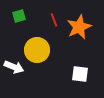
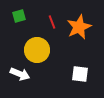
red line: moved 2 px left, 2 px down
white arrow: moved 6 px right, 7 px down
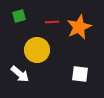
red line: rotated 72 degrees counterclockwise
white arrow: rotated 18 degrees clockwise
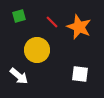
red line: rotated 48 degrees clockwise
orange star: rotated 25 degrees counterclockwise
white arrow: moved 1 px left, 2 px down
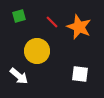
yellow circle: moved 1 px down
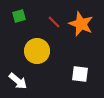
red line: moved 2 px right
orange star: moved 2 px right, 3 px up
white arrow: moved 1 px left, 5 px down
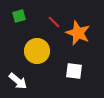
orange star: moved 3 px left, 9 px down
white square: moved 6 px left, 3 px up
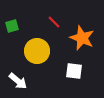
green square: moved 7 px left, 10 px down
orange star: moved 4 px right, 5 px down
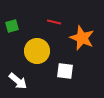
red line: rotated 32 degrees counterclockwise
white square: moved 9 px left
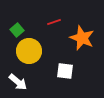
red line: rotated 32 degrees counterclockwise
green square: moved 5 px right, 4 px down; rotated 24 degrees counterclockwise
yellow circle: moved 8 px left
white arrow: moved 1 px down
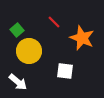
red line: rotated 64 degrees clockwise
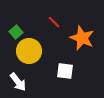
green square: moved 1 px left, 2 px down
white arrow: rotated 12 degrees clockwise
